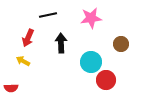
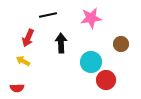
red semicircle: moved 6 px right
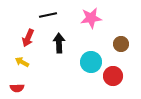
black arrow: moved 2 px left
yellow arrow: moved 1 px left, 1 px down
red circle: moved 7 px right, 4 px up
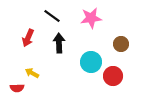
black line: moved 4 px right, 1 px down; rotated 48 degrees clockwise
yellow arrow: moved 10 px right, 11 px down
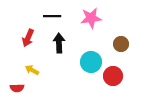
black line: rotated 36 degrees counterclockwise
yellow arrow: moved 3 px up
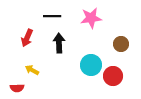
red arrow: moved 1 px left
cyan circle: moved 3 px down
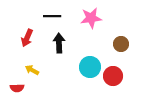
cyan circle: moved 1 px left, 2 px down
